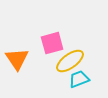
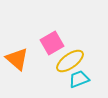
pink square: rotated 15 degrees counterclockwise
orange triangle: rotated 15 degrees counterclockwise
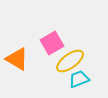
orange triangle: rotated 10 degrees counterclockwise
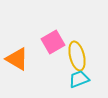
pink square: moved 1 px right, 1 px up
yellow ellipse: moved 7 px right, 5 px up; rotated 68 degrees counterclockwise
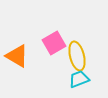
pink square: moved 1 px right, 1 px down
orange triangle: moved 3 px up
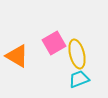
yellow ellipse: moved 2 px up
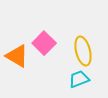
pink square: moved 10 px left; rotated 15 degrees counterclockwise
yellow ellipse: moved 6 px right, 3 px up
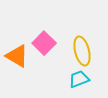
yellow ellipse: moved 1 px left
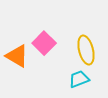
yellow ellipse: moved 4 px right, 1 px up
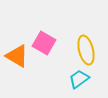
pink square: rotated 15 degrees counterclockwise
cyan trapezoid: rotated 15 degrees counterclockwise
